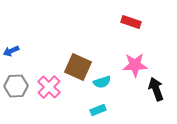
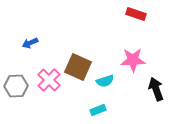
red rectangle: moved 5 px right, 8 px up
blue arrow: moved 19 px right, 8 px up
pink star: moved 2 px left, 5 px up
cyan semicircle: moved 3 px right, 1 px up
pink cross: moved 7 px up
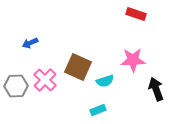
pink cross: moved 4 px left
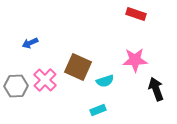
pink star: moved 2 px right
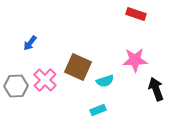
blue arrow: rotated 28 degrees counterclockwise
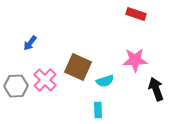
cyan rectangle: rotated 70 degrees counterclockwise
